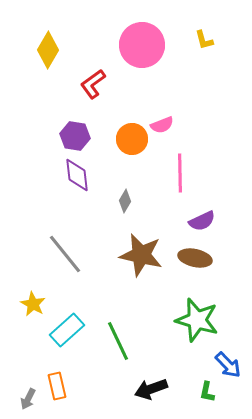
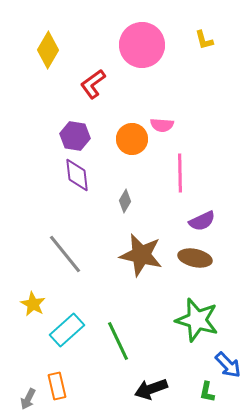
pink semicircle: rotated 25 degrees clockwise
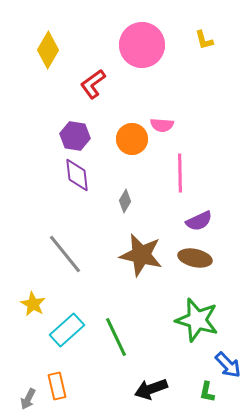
purple semicircle: moved 3 px left
green line: moved 2 px left, 4 px up
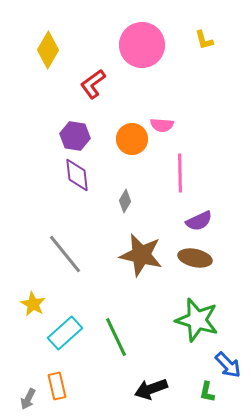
cyan rectangle: moved 2 px left, 3 px down
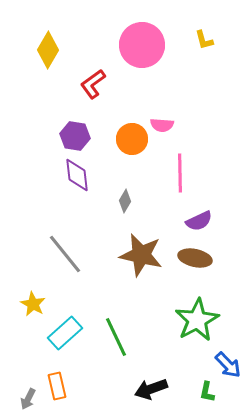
green star: rotated 27 degrees clockwise
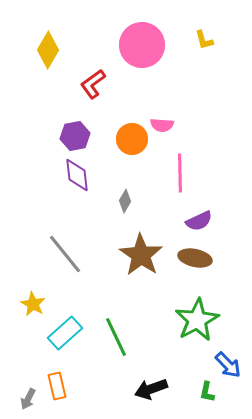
purple hexagon: rotated 20 degrees counterclockwise
brown star: rotated 21 degrees clockwise
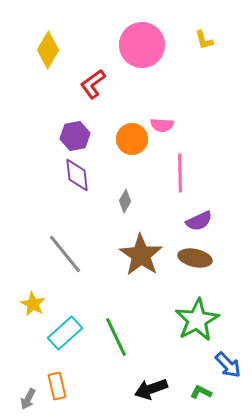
green L-shape: moved 6 px left; rotated 105 degrees clockwise
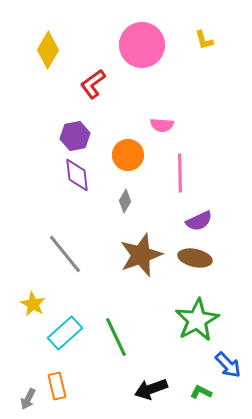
orange circle: moved 4 px left, 16 px down
brown star: rotated 18 degrees clockwise
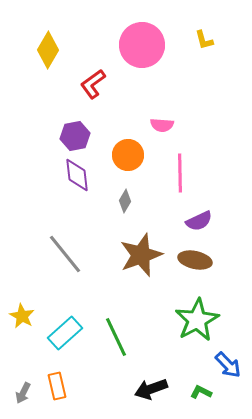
brown ellipse: moved 2 px down
yellow star: moved 11 px left, 12 px down
gray arrow: moved 5 px left, 6 px up
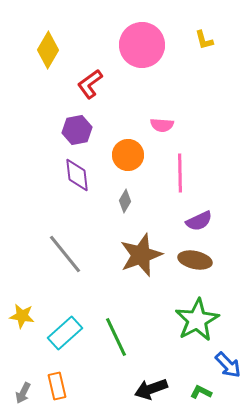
red L-shape: moved 3 px left
purple hexagon: moved 2 px right, 6 px up
yellow star: rotated 20 degrees counterclockwise
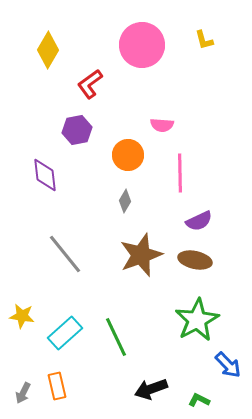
purple diamond: moved 32 px left
green L-shape: moved 2 px left, 8 px down
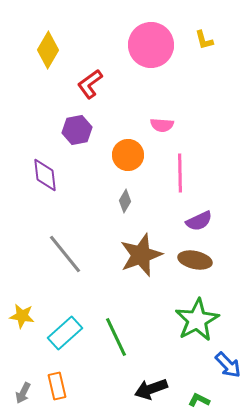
pink circle: moved 9 px right
